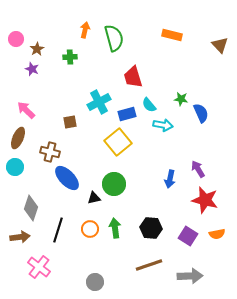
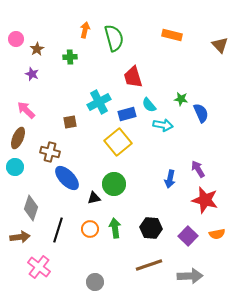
purple star: moved 5 px down
purple square: rotated 12 degrees clockwise
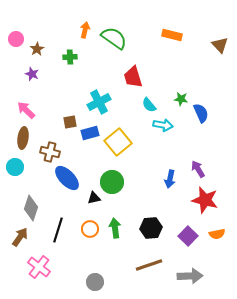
green semicircle: rotated 40 degrees counterclockwise
blue rectangle: moved 37 px left, 19 px down
brown ellipse: moved 5 px right; rotated 15 degrees counterclockwise
green circle: moved 2 px left, 2 px up
black hexagon: rotated 10 degrees counterclockwise
brown arrow: rotated 48 degrees counterclockwise
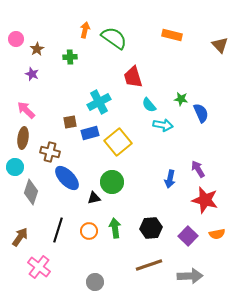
gray diamond: moved 16 px up
orange circle: moved 1 px left, 2 px down
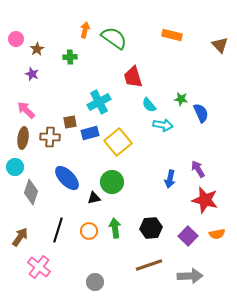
brown cross: moved 15 px up; rotated 12 degrees counterclockwise
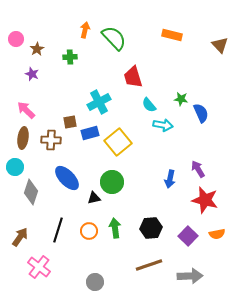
green semicircle: rotated 12 degrees clockwise
brown cross: moved 1 px right, 3 px down
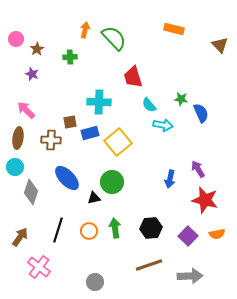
orange rectangle: moved 2 px right, 6 px up
cyan cross: rotated 30 degrees clockwise
brown ellipse: moved 5 px left
